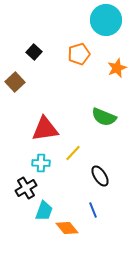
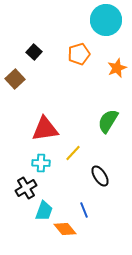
brown square: moved 3 px up
green semicircle: moved 4 px right, 4 px down; rotated 100 degrees clockwise
blue line: moved 9 px left
orange diamond: moved 2 px left, 1 px down
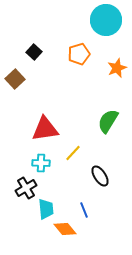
cyan trapezoid: moved 2 px right, 2 px up; rotated 25 degrees counterclockwise
